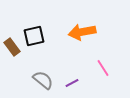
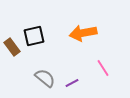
orange arrow: moved 1 px right, 1 px down
gray semicircle: moved 2 px right, 2 px up
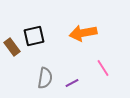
gray semicircle: rotated 60 degrees clockwise
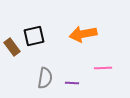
orange arrow: moved 1 px down
pink line: rotated 60 degrees counterclockwise
purple line: rotated 32 degrees clockwise
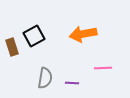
black square: rotated 15 degrees counterclockwise
brown rectangle: rotated 18 degrees clockwise
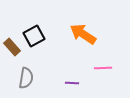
orange arrow: rotated 44 degrees clockwise
brown rectangle: rotated 24 degrees counterclockwise
gray semicircle: moved 19 px left
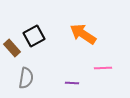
brown rectangle: moved 1 px down
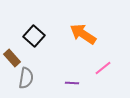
black square: rotated 20 degrees counterclockwise
brown rectangle: moved 10 px down
pink line: rotated 36 degrees counterclockwise
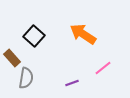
purple line: rotated 24 degrees counterclockwise
